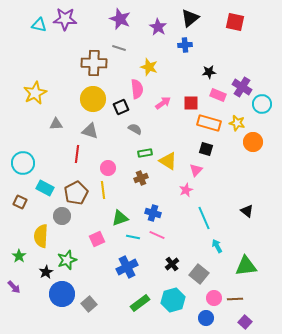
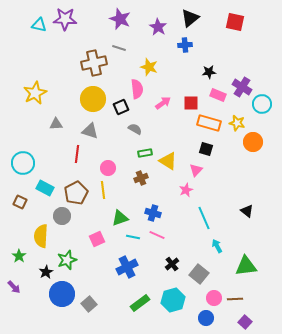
brown cross at (94, 63): rotated 15 degrees counterclockwise
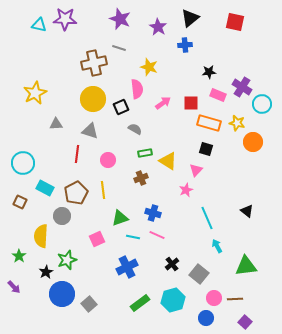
pink circle at (108, 168): moved 8 px up
cyan line at (204, 218): moved 3 px right
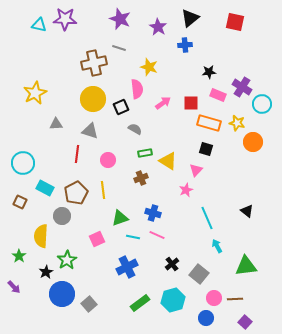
green star at (67, 260): rotated 12 degrees counterclockwise
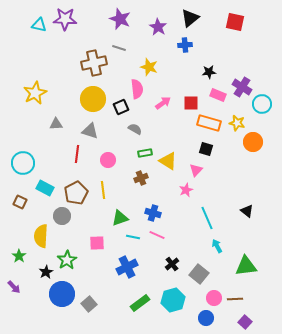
pink square at (97, 239): moved 4 px down; rotated 21 degrees clockwise
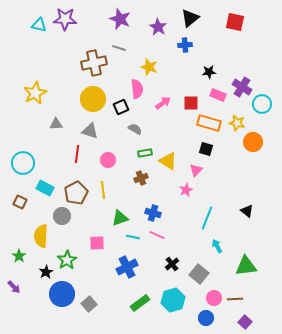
cyan line at (207, 218): rotated 45 degrees clockwise
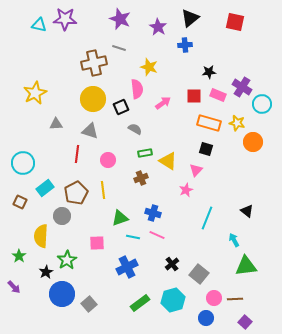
red square at (191, 103): moved 3 px right, 7 px up
cyan rectangle at (45, 188): rotated 66 degrees counterclockwise
cyan arrow at (217, 246): moved 17 px right, 6 px up
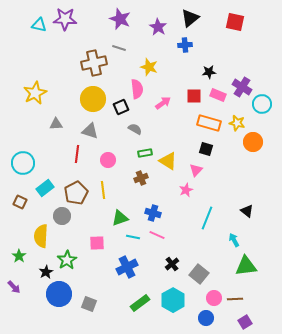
blue circle at (62, 294): moved 3 px left
cyan hexagon at (173, 300): rotated 15 degrees counterclockwise
gray square at (89, 304): rotated 28 degrees counterclockwise
purple square at (245, 322): rotated 16 degrees clockwise
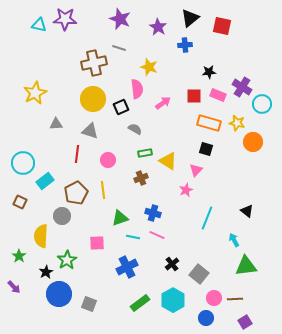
red square at (235, 22): moved 13 px left, 4 px down
cyan rectangle at (45, 188): moved 7 px up
